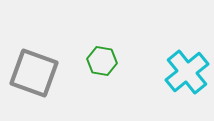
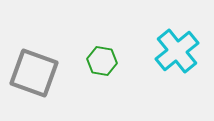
cyan cross: moved 10 px left, 21 px up
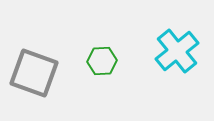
green hexagon: rotated 12 degrees counterclockwise
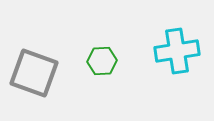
cyan cross: rotated 30 degrees clockwise
